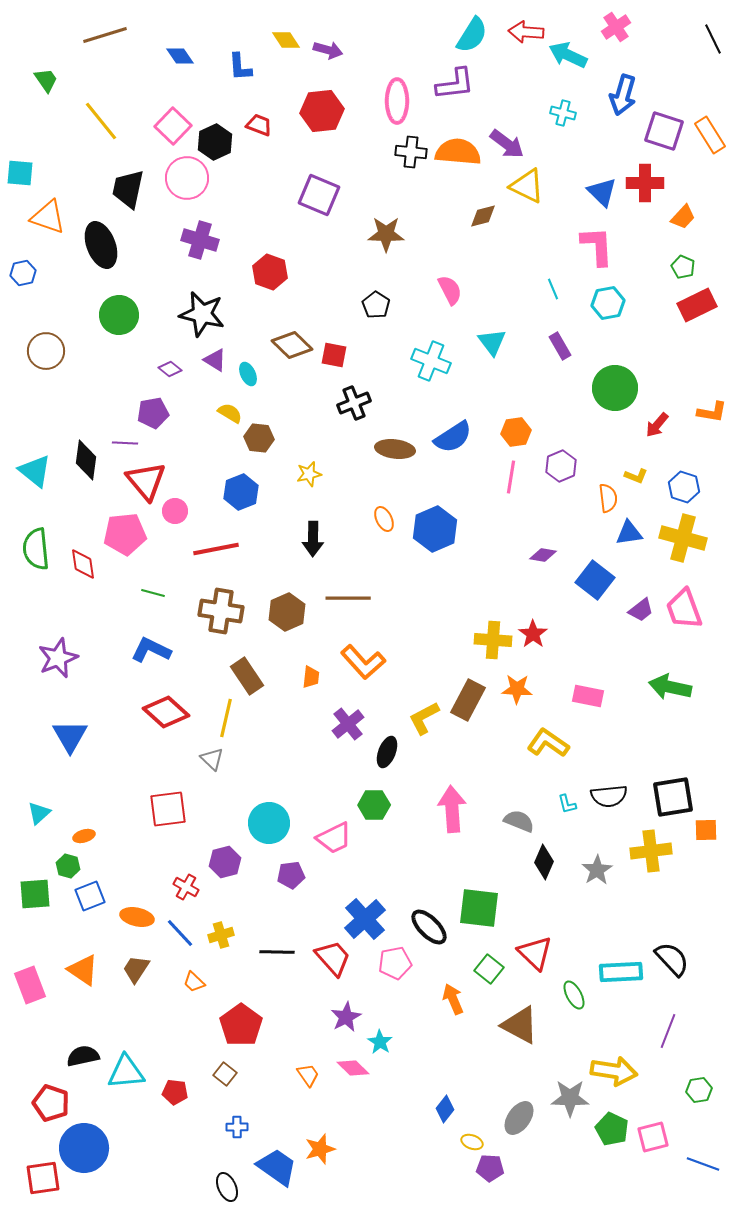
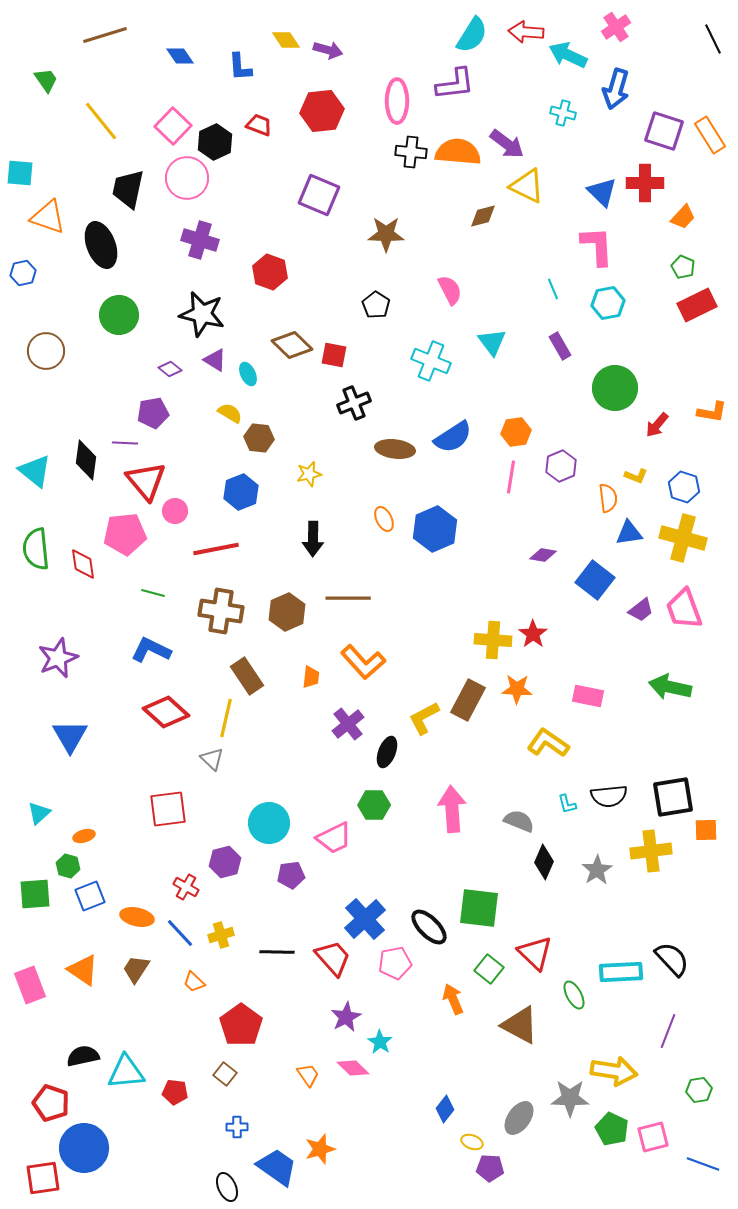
blue arrow at (623, 95): moved 7 px left, 6 px up
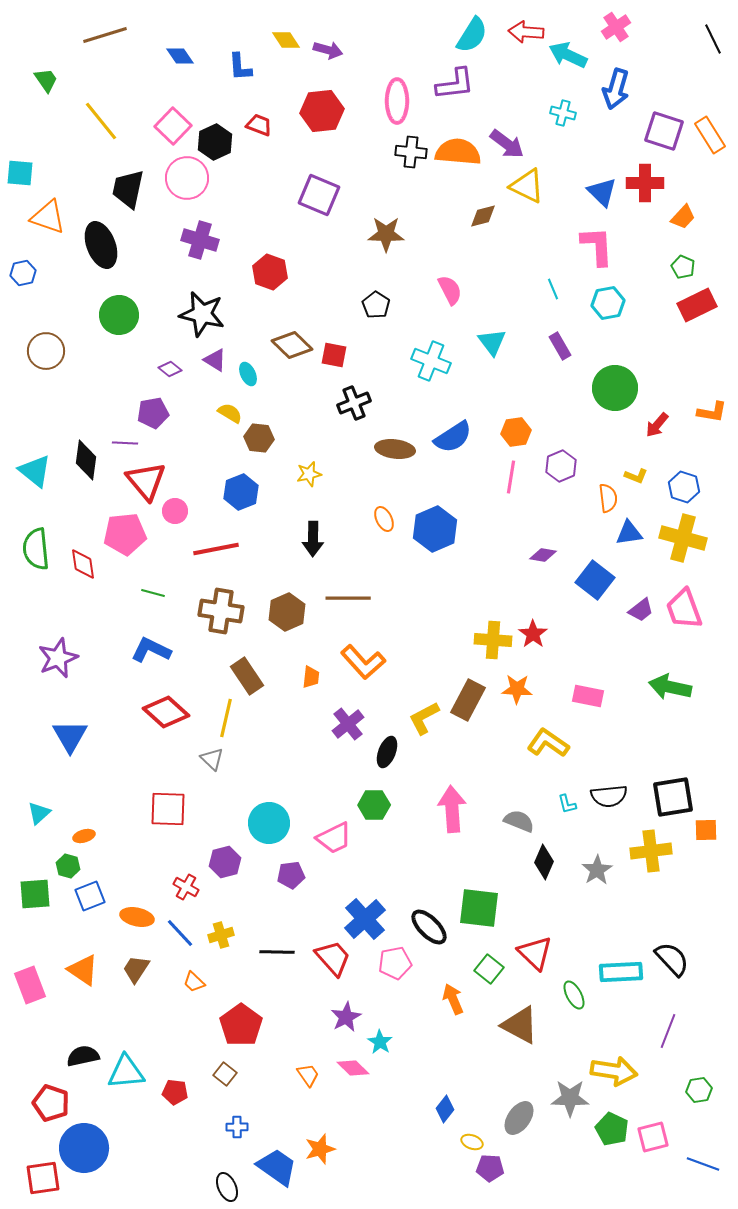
red square at (168, 809): rotated 9 degrees clockwise
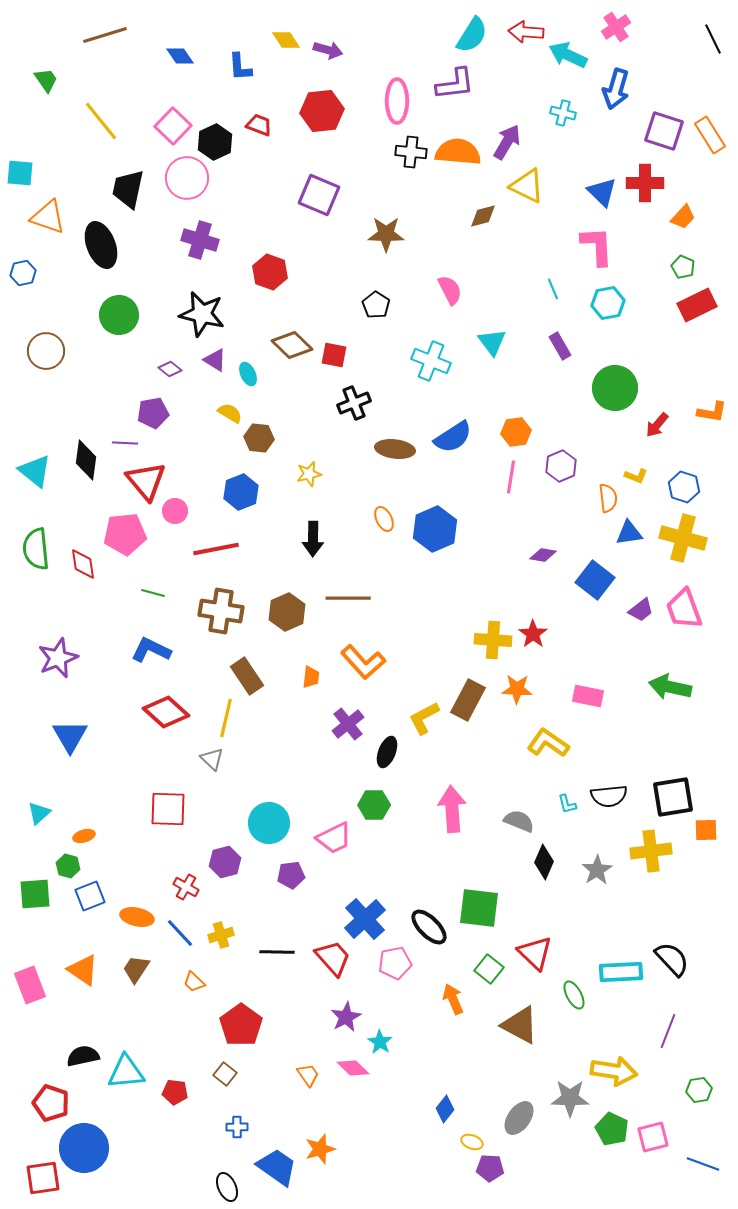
purple arrow at (507, 144): moved 2 px up; rotated 96 degrees counterclockwise
